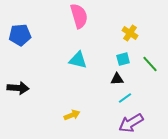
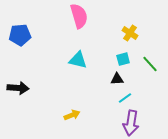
purple arrow: rotated 50 degrees counterclockwise
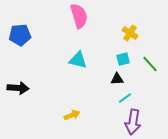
purple arrow: moved 2 px right, 1 px up
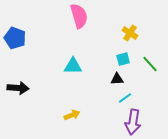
blue pentagon: moved 5 px left, 3 px down; rotated 25 degrees clockwise
cyan triangle: moved 5 px left, 6 px down; rotated 12 degrees counterclockwise
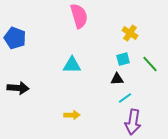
cyan triangle: moved 1 px left, 1 px up
yellow arrow: rotated 21 degrees clockwise
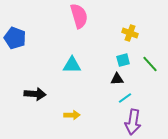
yellow cross: rotated 14 degrees counterclockwise
cyan square: moved 1 px down
black arrow: moved 17 px right, 6 px down
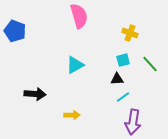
blue pentagon: moved 7 px up
cyan triangle: moved 3 px right; rotated 30 degrees counterclockwise
cyan line: moved 2 px left, 1 px up
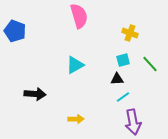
yellow arrow: moved 4 px right, 4 px down
purple arrow: rotated 20 degrees counterclockwise
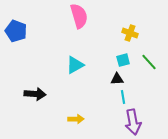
blue pentagon: moved 1 px right
green line: moved 1 px left, 2 px up
cyan line: rotated 64 degrees counterclockwise
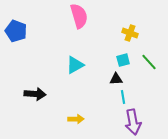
black triangle: moved 1 px left
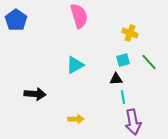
blue pentagon: moved 11 px up; rotated 15 degrees clockwise
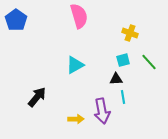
black arrow: moved 2 px right, 3 px down; rotated 55 degrees counterclockwise
purple arrow: moved 31 px left, 11 px up
